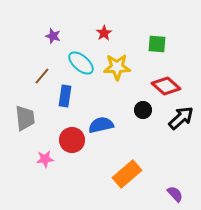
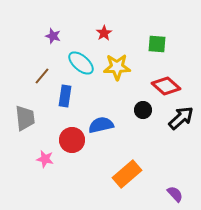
pink star: rotated 18 degrees clockwise
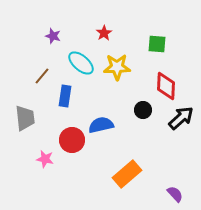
red diamond: rotated 52 degrees clockwise
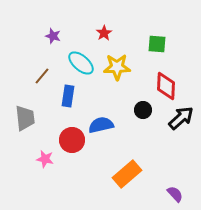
blue rectangle: moved 3 px right
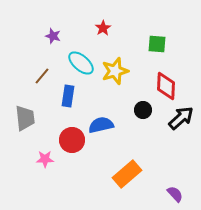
red star: moved 1 px left, 5 px up
yellow star: moved 2 px left, 4 px down; rotated 16 degrees counterclockwise
pink star: rotated 12 degrees counterclockwise
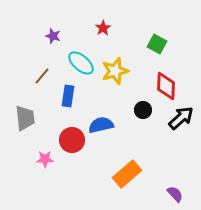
green square: rotated 24 degrees clockwise
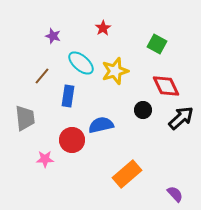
red diamond: rotated 28 degrees counterclockwise
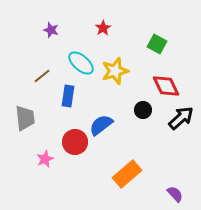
purple star: moved 2 px left, 6 px up
brown line: rotated 12 degrees clockwise
blue semicircle: rotated 25 degrees counterclockwise
red circle: moved 3 px right, 2 px down
pink star: rotated 24 degrees counterclockwise
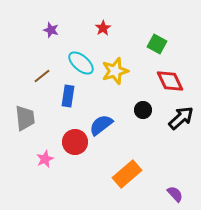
red diamond: moved 4 px right, 5 px up
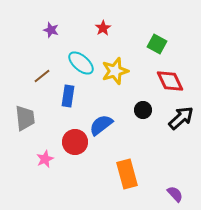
orange rectangle: rotated 64 degrees counterclockwise
